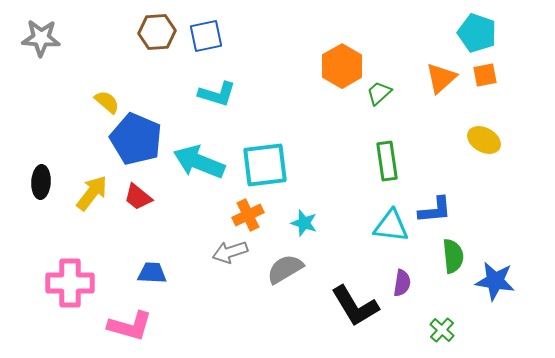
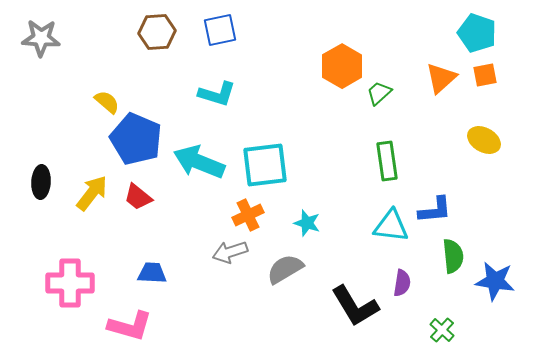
blue square: moved 14 px right, 6 px up
cyan star: moved 3 px right
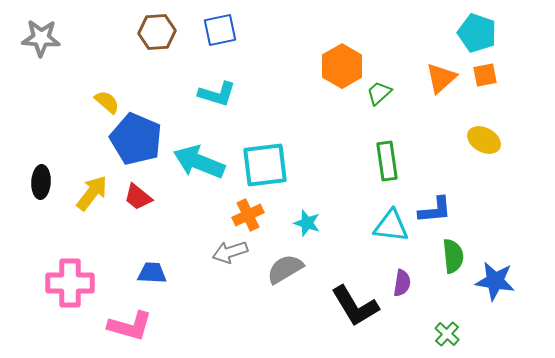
green cross: moved 5 px right, 4 px down
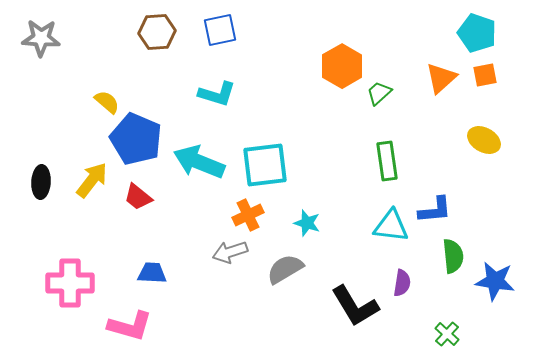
yellow arrow: moved 13 px up
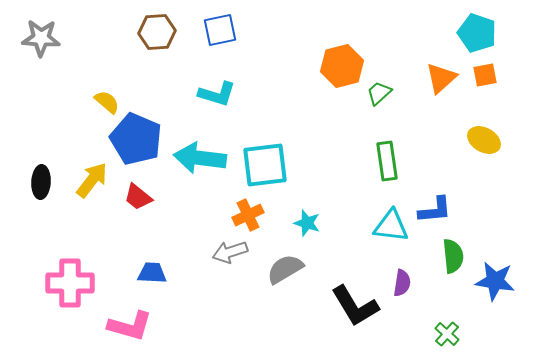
orange hexagon: rotated 15 degrees clockwise
cyan arrow: moved 1 px right, 4 px up; rotated 15 degrees counterclockwise
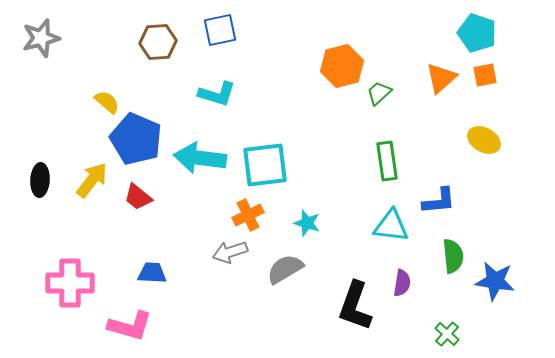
brown hexagon: moved 1 px right, 10 px down
gray star: rotated 18 degrees counterclockwise
black ellipse: moved 1 px left, 2 px up
blue L-shape: moved 4 px right, 9 px up
black L-shape: rotated 51 degrees clockwise
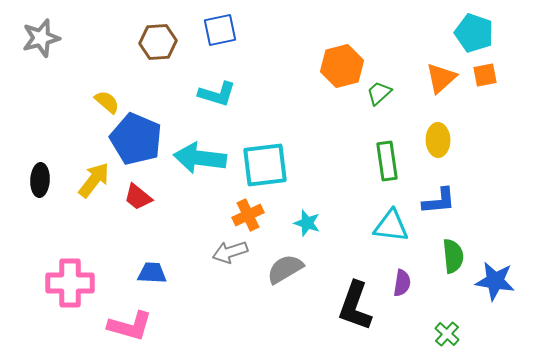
cyan pentagon: moved 3 px left
yellow ellipse: moved 46 px left; rotated 60 degrees clockwise
yellow arrow: moved 2 px right
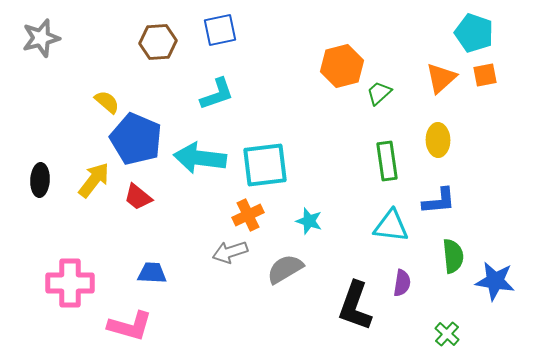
cyan L-shape: rotated 36 degrees counterclockwise
cyan star: moved 2 px right, 2 px up
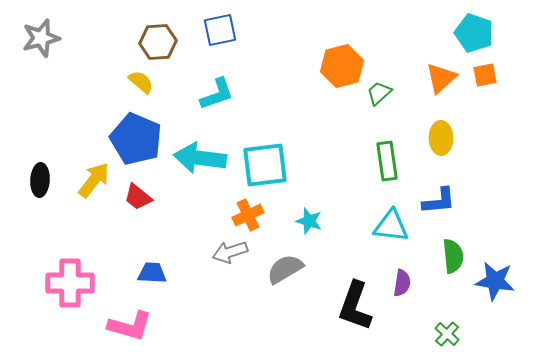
yellow semicircle: moved 34 px right, 20 px up
yellow ellipse: moved 3 px right, 2 px up
